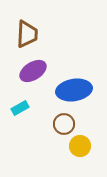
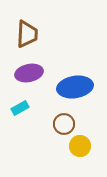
purple ellipse: moved 4 px left, 2 px down; rotated 20 degrees clockwise
blue ellipse: moved 1 px right, 3 px up
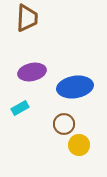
brown trapezoid: moved 16 px up
purple ellipse: moved 3 px right, 1 px up
yellow circle: moved 1 px left, 1 px up
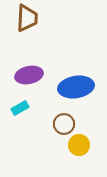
purple ellipse: moved 3 px left, 3 px down
blue ellipse: moved 1 px right
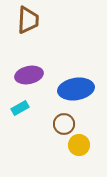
brown trapezoid: moved 1 px right, 2 px down
blue ellipse: moved 2 px down
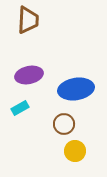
yellow circle: moved 4 px left, 6 px down
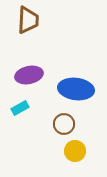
blue ellipse: rotated 16 degrees clockwise
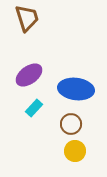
brown trapezoid: moved 1 px left, 2 px up; rotated 20 degrees counterclockwise
purple ellipse: rotated 24 degrees counterclockwise
cyan rectangle: moved 14 px right; rotated 18 degrees counterclockwise
brown circle: moved 7 px right
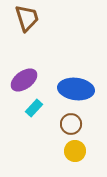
purple ellipse: moved 5 px left, 5 px down
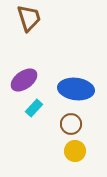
brown trapezoid: moved 2 px right
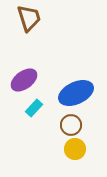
blue ellipse: moved 4 px down; rotated 32 degrees counterclockwise
brown circle: moved 1 px down
yellow circle: moved 2 px up
